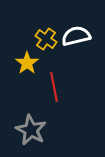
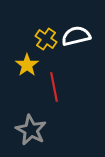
yellow star: moved 2 px down
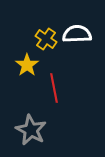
white semicircle: moved 1 px right, 2 px up; rotated 12 degrees clockwise
red line: moved 1 px down
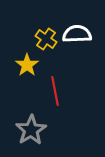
red line: moved 1 px right, 3 px down
gray star: rotated 12 degrees clockwise
